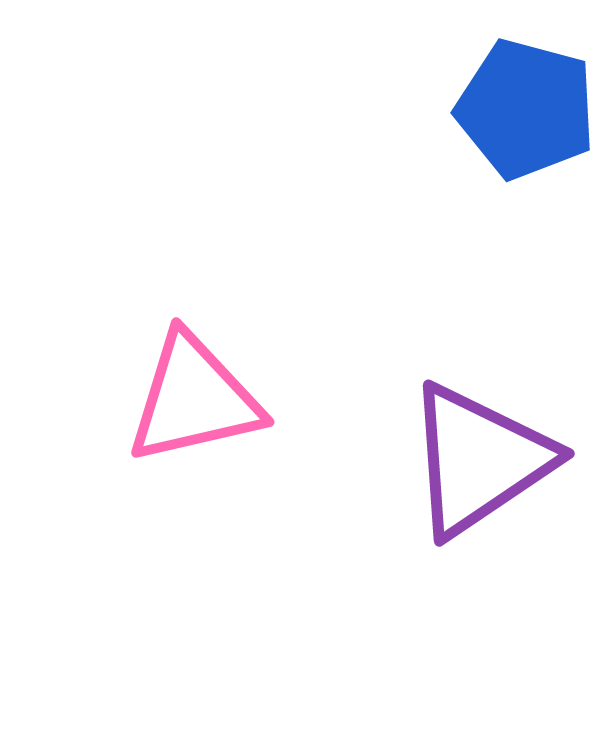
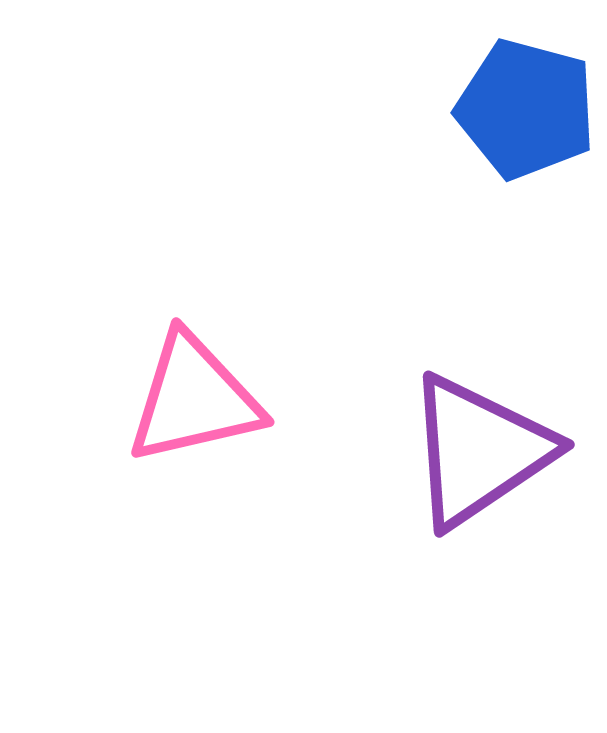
purple triangle: moved 9 px up
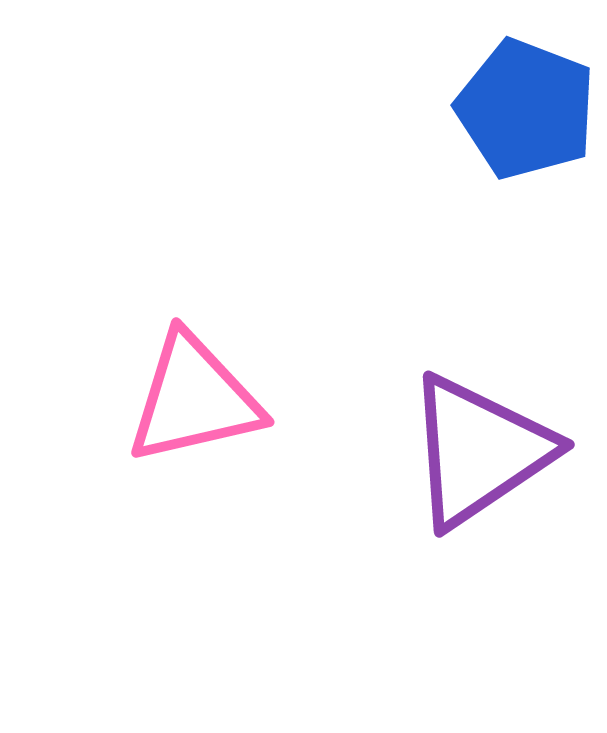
blue pentagon: rotated 6 degrees clockwise
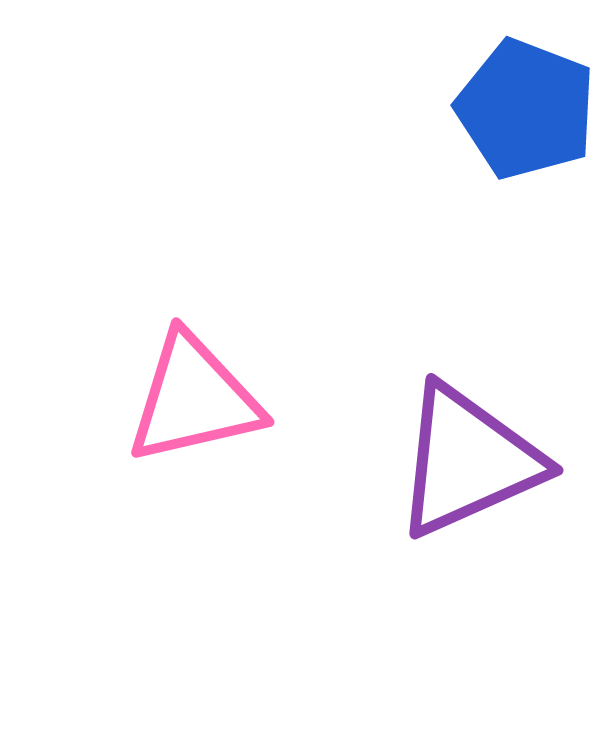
purple triangle: moved 11 px left, 10 px down; rotated 10 degrees clockwise
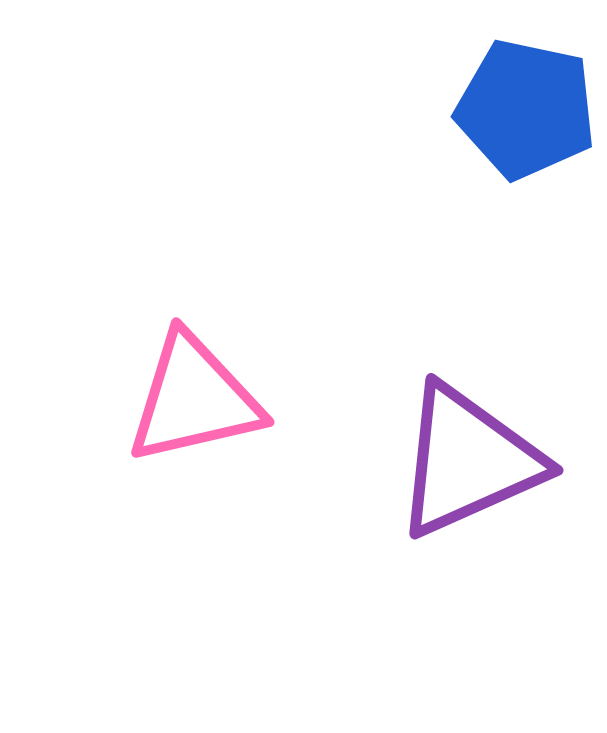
blue pentagon: rotated 9 degrees counterclockwise
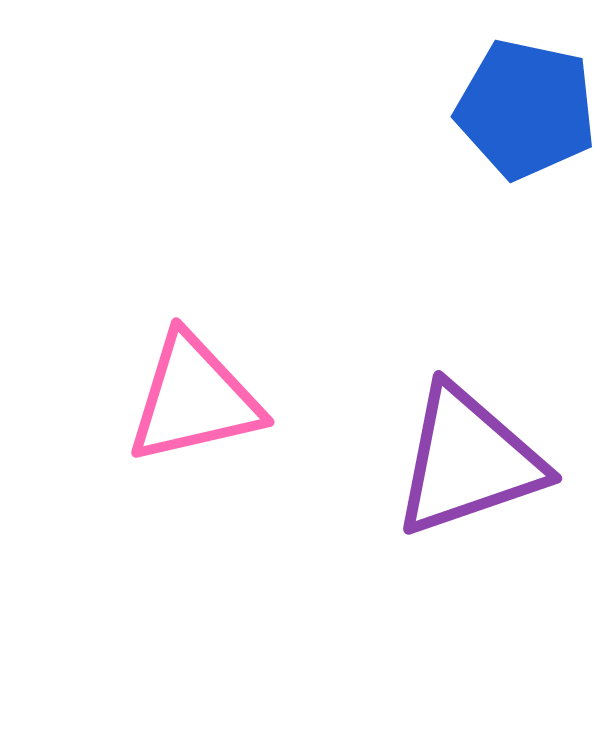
purple triangle: rotated 5 degrees clockwise
